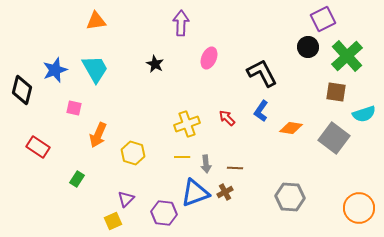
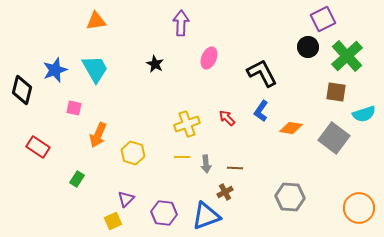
blue triangle: moved 11 px right, 23 px down
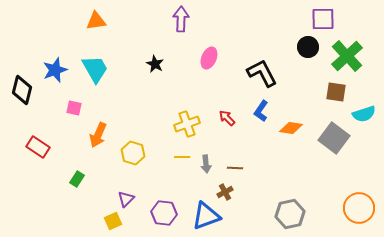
purple square: rotated 25 degrees clockwise
purple arrow: moved 4 px up
gray hexagon: moved 17 px down; rotated 16 degrees counterclockwise
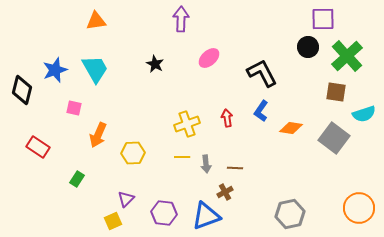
pink ellipse: rotated 25 degrees clockwise
red arrow: rotated 36 degrees clockwise
yellow hexagon: rotated 20 degrees counterclockwise
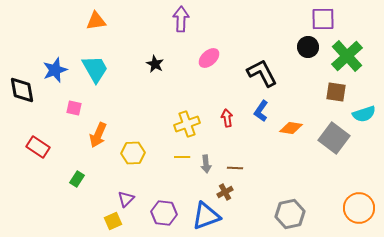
black diamond: rotated 24 degrees counterclockwise
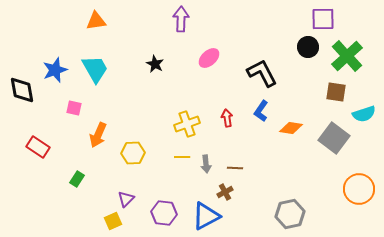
orange circle: moved 19 px up
blue triangle: rotated 8 degrees counterclockwise
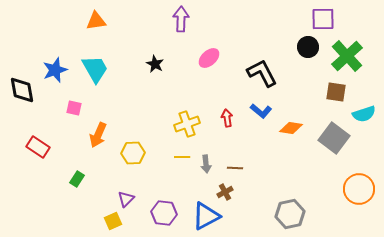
blue L-shape: rotated 85 degrees counterclockwise
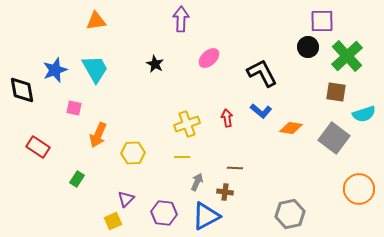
purple square: moved 1 px left, 2 px down
gray arrow: moved 9 px left, 18 px down; rotated 150 degrees counterclockwise
brown cross: rotated 35 degrees clockwise
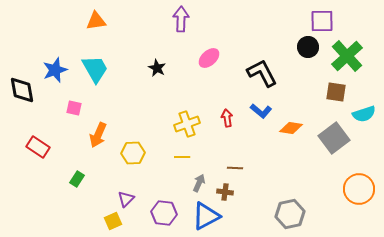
black star: moved 2 px right, 4 px down
gray square: rotated 16 degrees clockwise
gray arrow: moved 2 px right, 1 px down
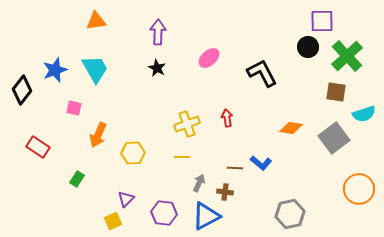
purple arrow: moved 23 px left, 13 px down
black diamond: rotated 48 degrees clockwise
blue L-shape: moved 52 px down
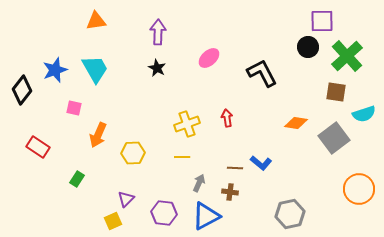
orange diamond: moved 5 px right, 5 px up
brown cross: moved 5 px right
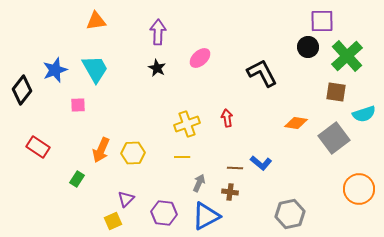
pink ellipse: moved 9 px left
pink square: moved 4 px right, 3 px up; rotated 14 degrees counterclockwise
orange arrow: moved 3 px right, 15 px down
